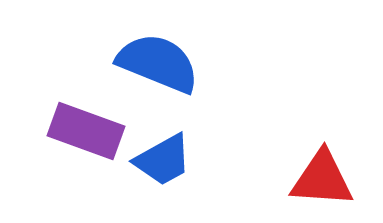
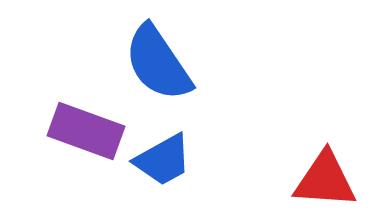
blue semicircle: rotated 146 degrees counterclockwise
red triangle: moved 3 px right, 1 px down
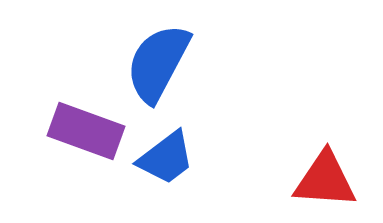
blue semicircle: rotated 62 degrees clockwise
blue trapezoid: moved 3 px right, 2 px up; rotated 8 degrees counterclockwise
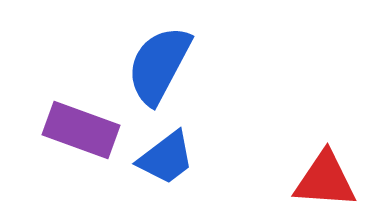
blue semicircle: moved 1 px right, 2 px down
purple rectangle: moved 5 px left, 1 px up
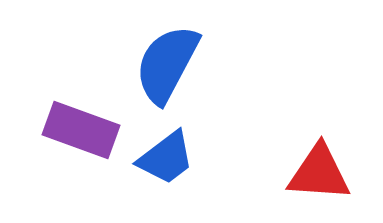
blue semicircle: moved 8 px right, 1 px up
red triangle: moved 6 px left, 7 px up
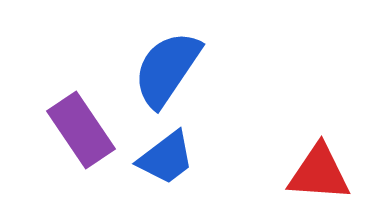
blue semicircle: moved 5 px down; rotated 6 degrees clockwise
purple rectangle: rotated 36 degrees clockwise
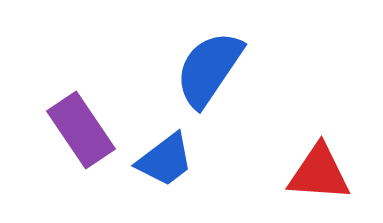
blue semicircle: moved 42 px right
blue trapezoid: moved 1 px left, 2 px down
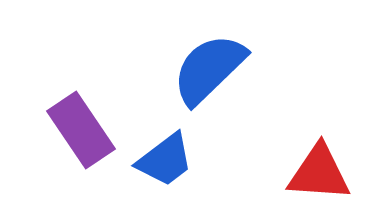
blue semicircle: rotated 12 degrees clockwise
